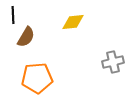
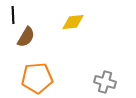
gray cross: moved 8 px left, 20 px down; rotated 30 degrees clockwise
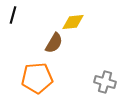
black line: rotated 18 degrees clockwise
brown semicircle: moved 28 px right, 6 px down
